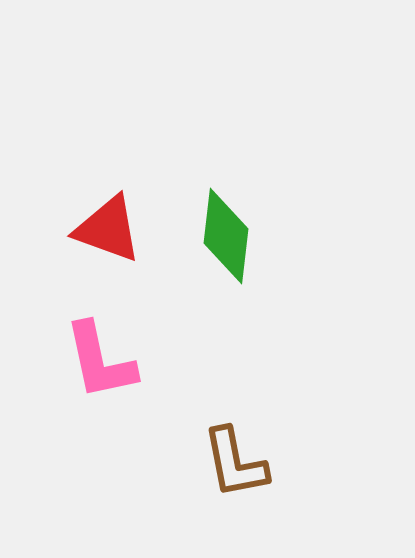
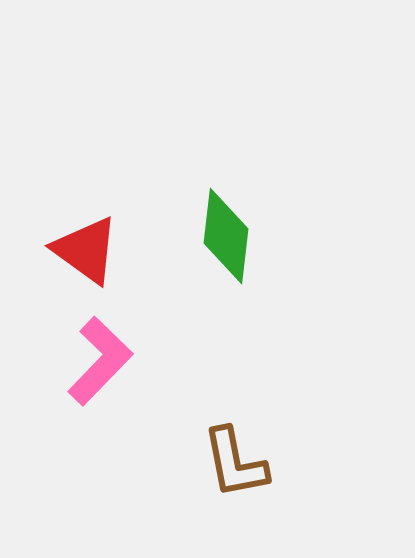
red triangle: moved 22 px left, 21 px down; rotated 16 degrees clockwise
pink L-shape: rotated 124 degrees counterclockwise
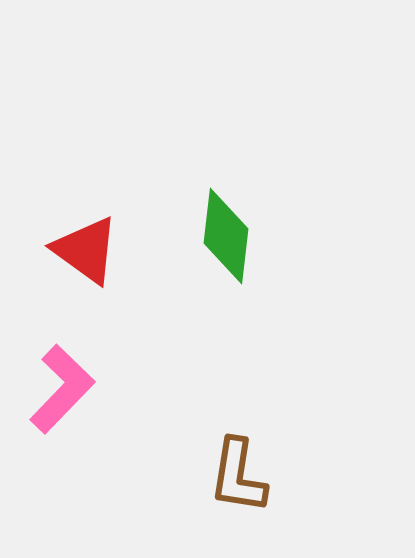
pink L-shape: moved 38 px left, 28 px down
brown L-shape: moved 3 px right, 13 px down; rotated 20 degrees clockwise
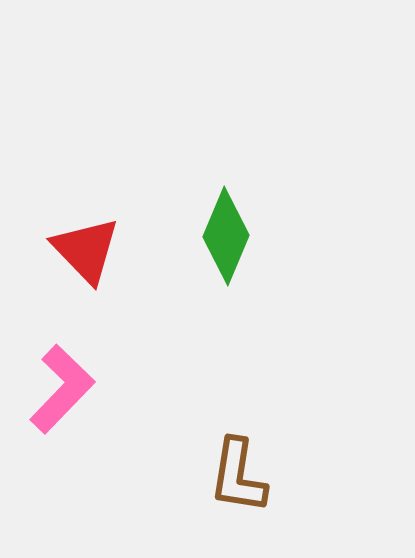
green diamond: rotated 16 degrees clockwise
red triangle: rotated 10 degrees clockwise
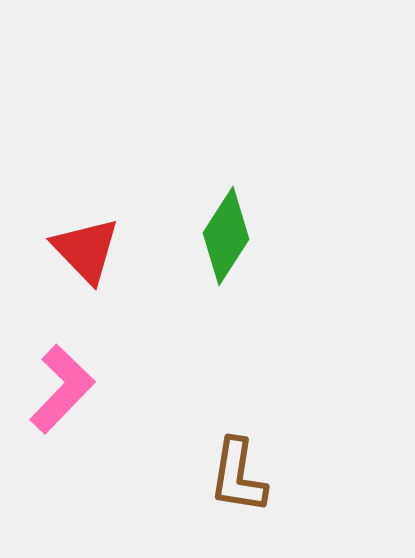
green diamond: rotated 10 degrees clockwise
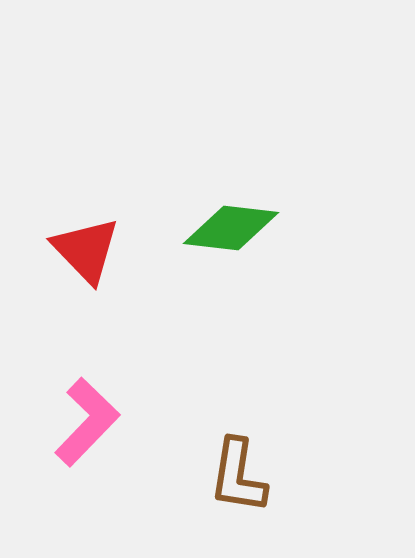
green diamond: moved 5 px right, 8 px up; rotated 64 degrees clockwise
pink L-shape: moved 25 px right, 33 px down
